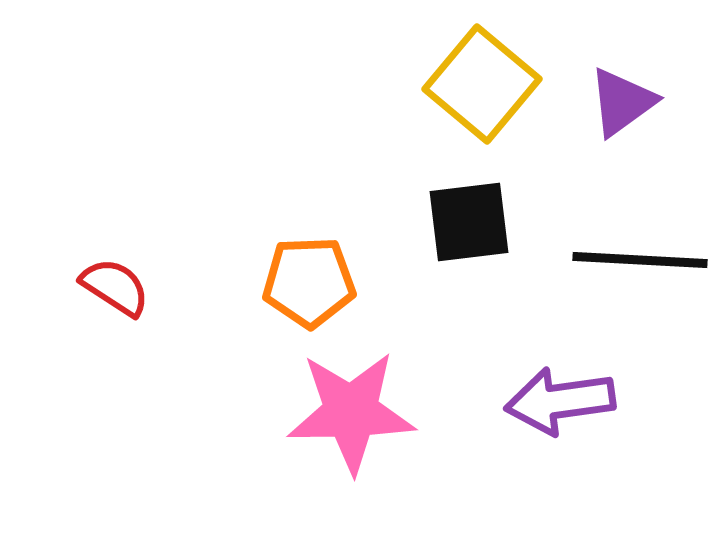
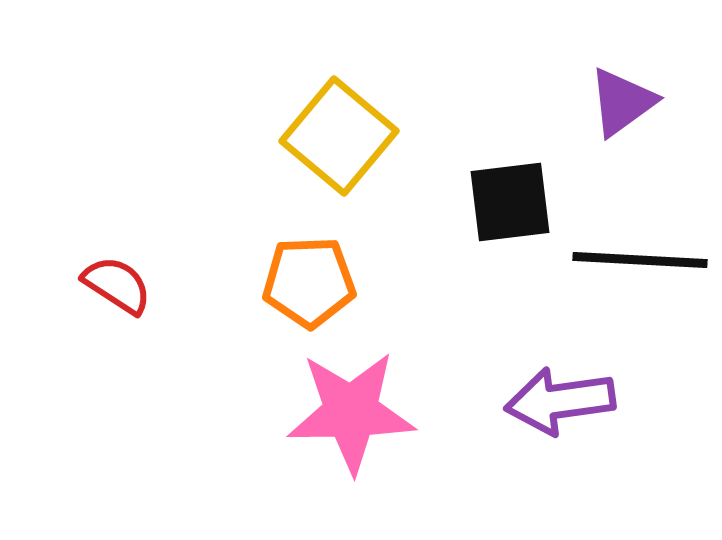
yellow square: moved 143 px left, 52 px down
black square: moved 41 px right, 20 px up
red semicircle: moved 2 px right, 2 px up
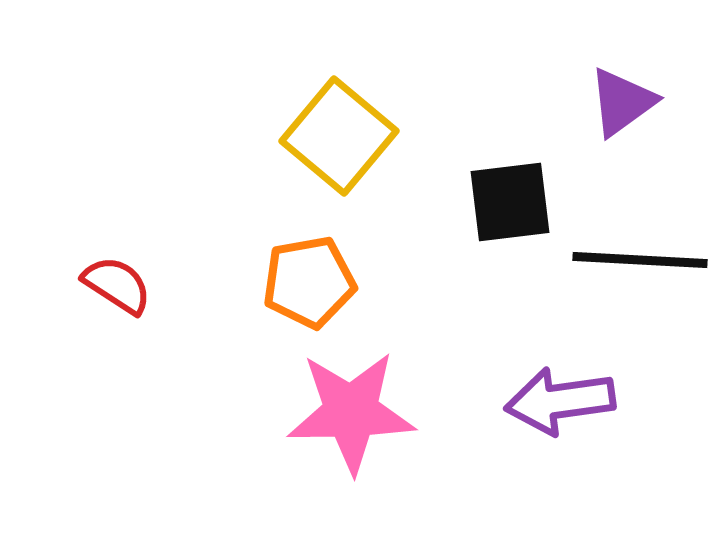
orange pentagon: rotated 8 degrees counterclockwise
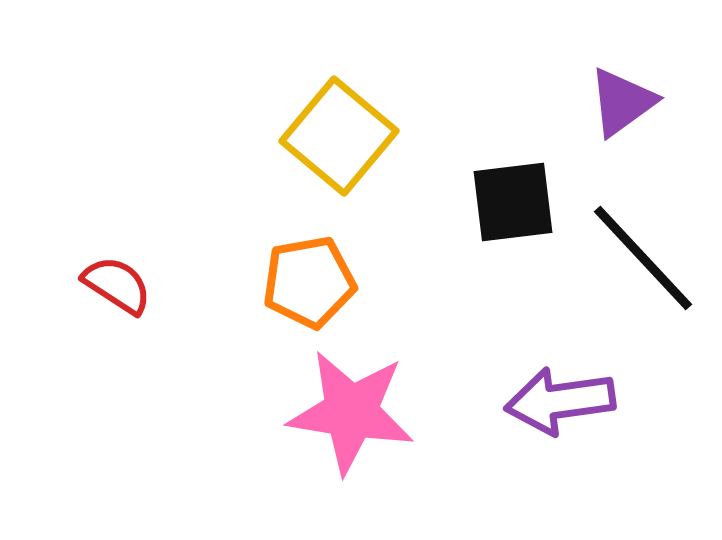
black square: moved 3 px right
black line: moved 3 px right, 2 px up; rotated 44 degrees clockwise
pink star: rotated 10 degrees clockwise
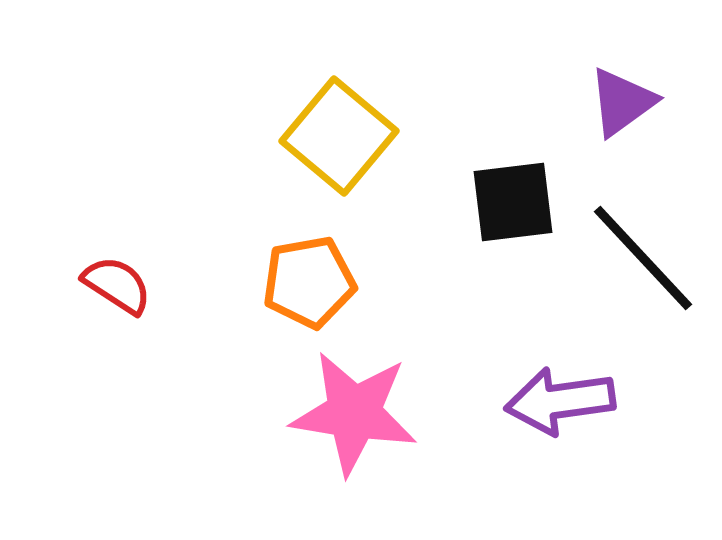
pink star: moved 3 px right, 1 px down
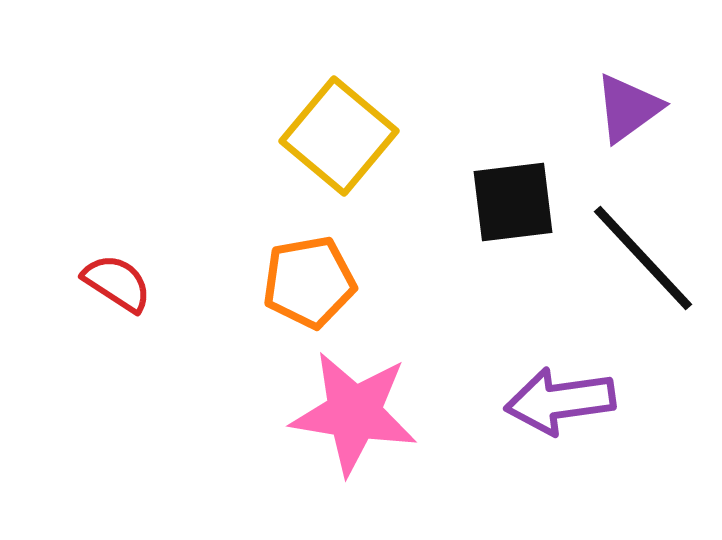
purple triangle: moved 6 px right, 6 px down
red semicircle: moved 2 px up
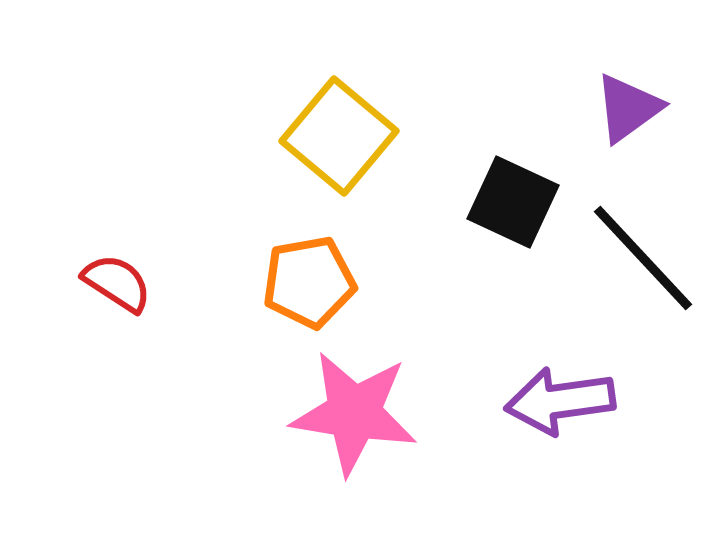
black square: rotated 32 degrees clockwise
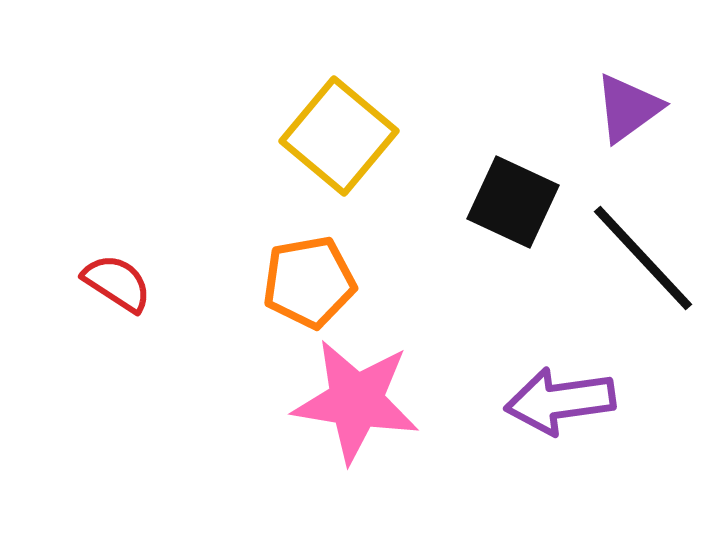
pink star: moved 2 px right, 12 px up
